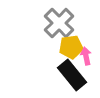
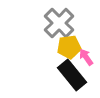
yellow pentagon: moved 2 px left
pink arrow: moved 1 px down; rotated 24 degrees counterclockwise
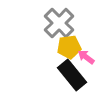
pink arrow: rotated 18 degrees counterclockwise
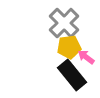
gray cross: moved 5 px right
